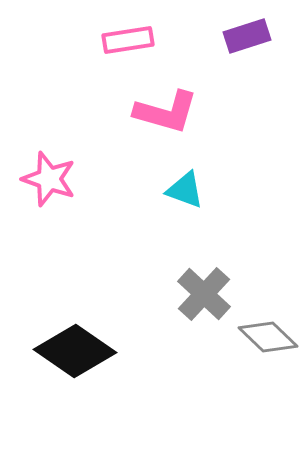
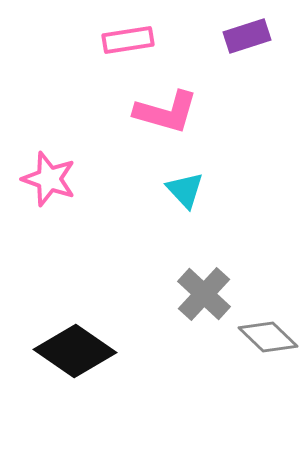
cyan triangle: rotated 27 degrees clockwise
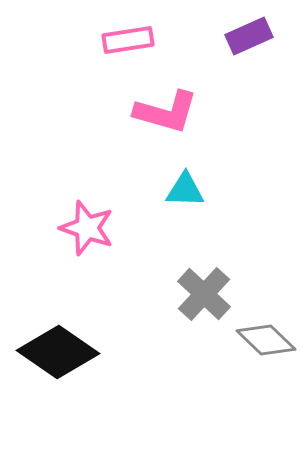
purple rectangle: moved 2 px right; rotated 6 degrees counterclockwise
pink star: moved 38 px right, 49 px down
cyan triangle: rotated 45 degrees counterclockwise
gray diamond: moved 2 px left, 3 px down
black diamond: moved 17 px left, 1 px down
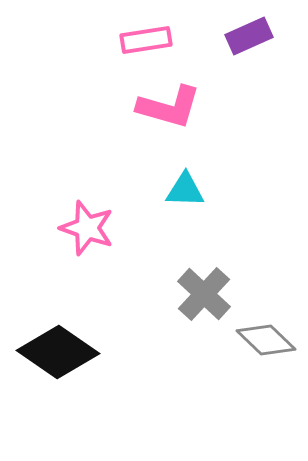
pink rectangle: moved 18 px right
pink L-shape: moved 3 px right, 5 px up
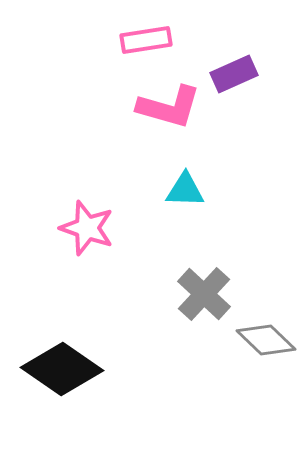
purple rectangle: moved 15 px left, 38 px down
black diamond: moved 4 px right, 17 px down
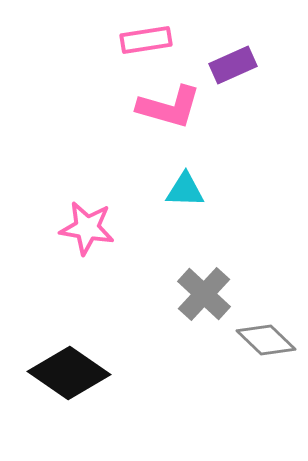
purple rectangle: moved 1 px left, 9 px up
pink star: rotated 10 degrees counterclockwise
black diamond: moved 7 px right, 4 px down
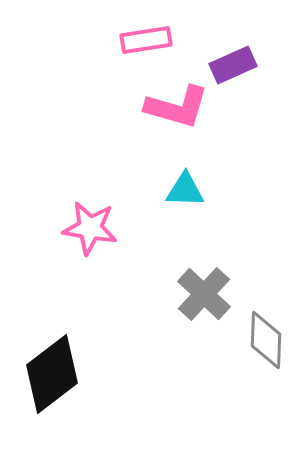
pink L-shape: moved 8 px right
pink star: moved 3 px right
gray diamond: rotated 48 degrees clockwise
black diamond: moved 17 px left, 1 px down; rotated 72 degrees counterclockwise
